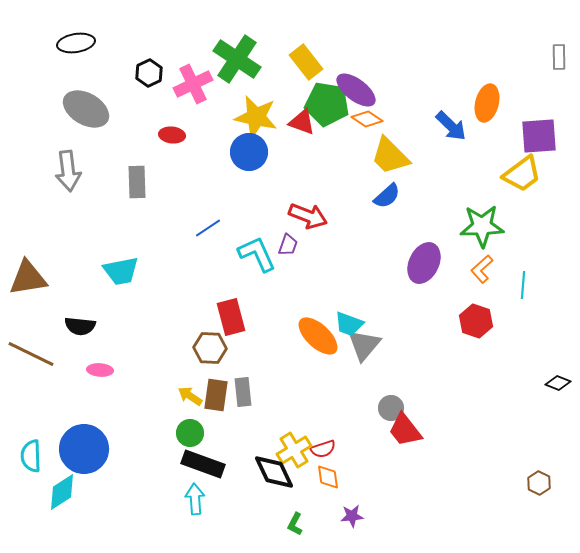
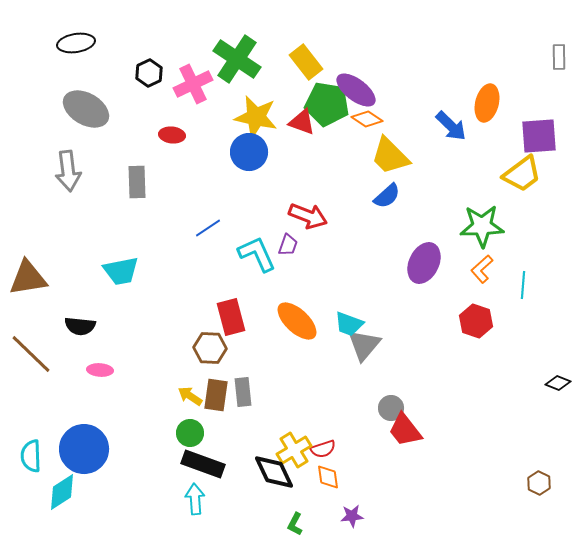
orange ellipse at (318, 336): moved 21 px left, 15 px up
brown line at (31, 354): rotated 18 degrees clockwise
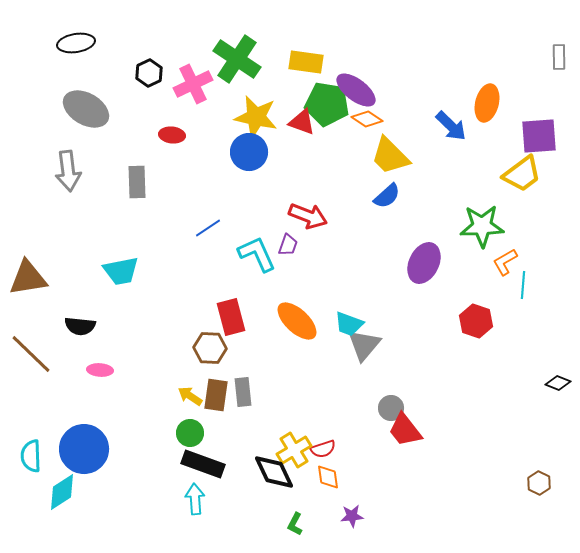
yellow rectangle at (306, 62): rotated 44 degrees counterclockwise
orange L-shape at (482, 269): moved 23 px right, 7 px up; rotated 12 degrees clockwise
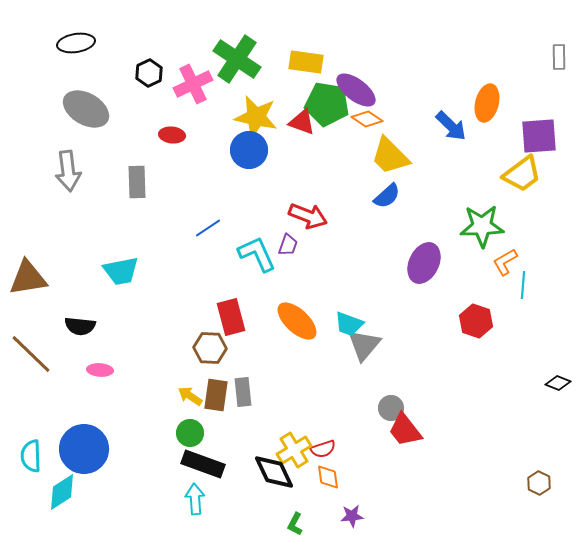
blue circle at (249, 152): moved 2 px up
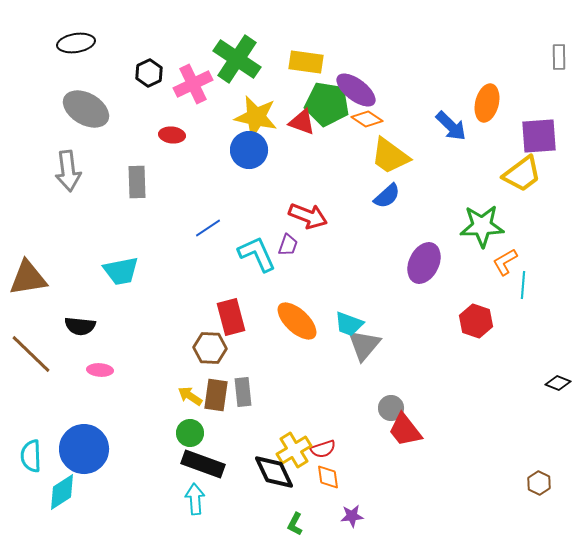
yellow trapezoid at (390, 156): rotated 9 degrees counterclockwise
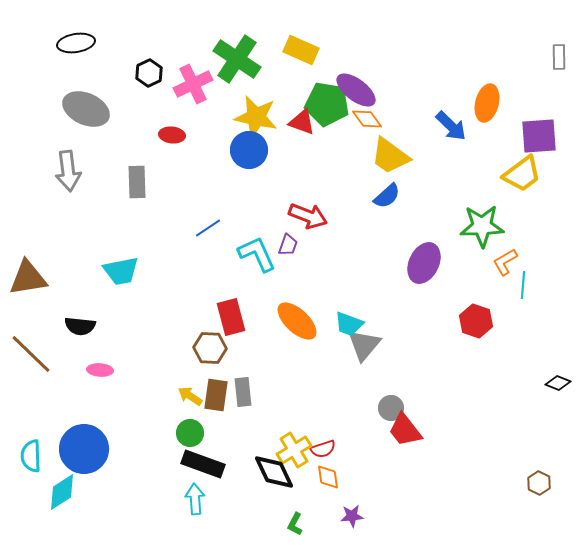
yellow rectangle at (306, 62): moved 5 px left, 12 px up; rotated 16 degrees clockwise
gray ellipse at (86, 109): rotated 6 degrees counterclockwise
orange diamond at (367, 119): rotated 20 degrees clockwise
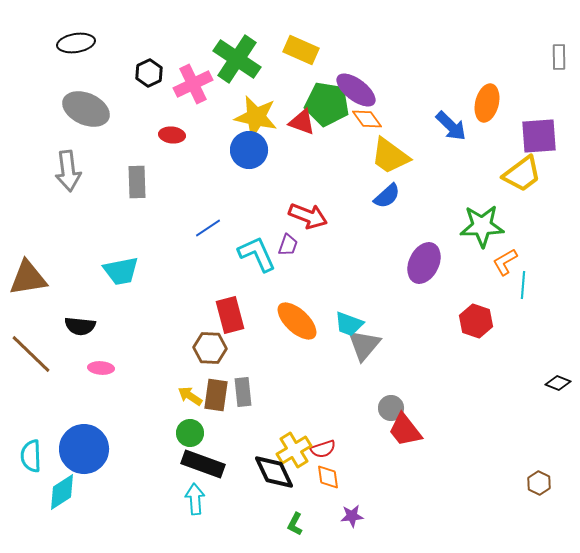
red rectangle at (231, 317): moved 1 px left, 2 px up
pink ellipse at (100, 370): moved 1 px right, 2 px up
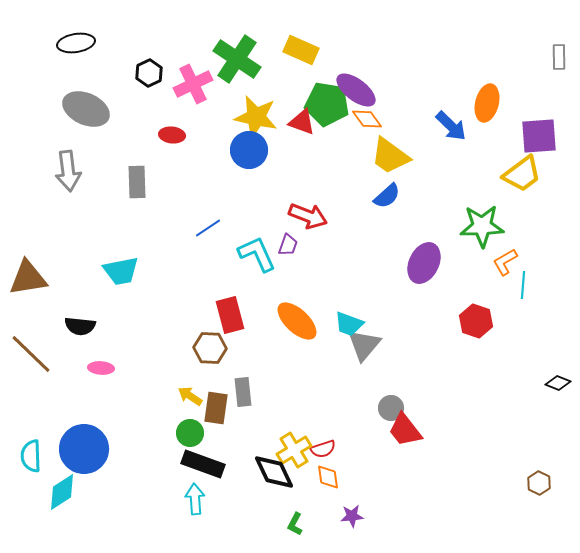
brown rectangle at (216, 395): moved 13 px down
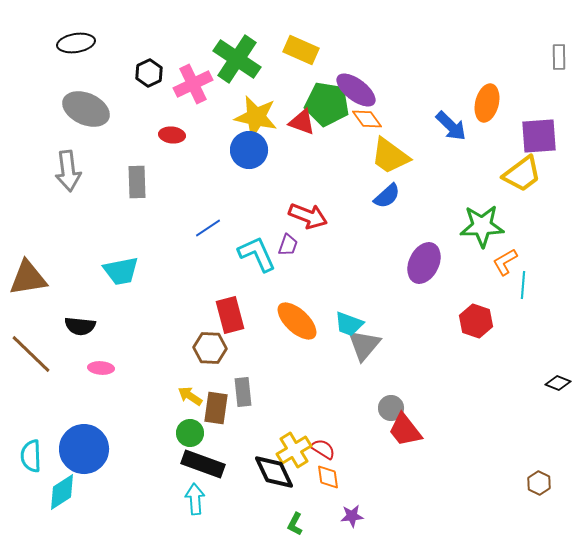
red semicircle at (323, 449): rotated 130 degrees counterclockwise
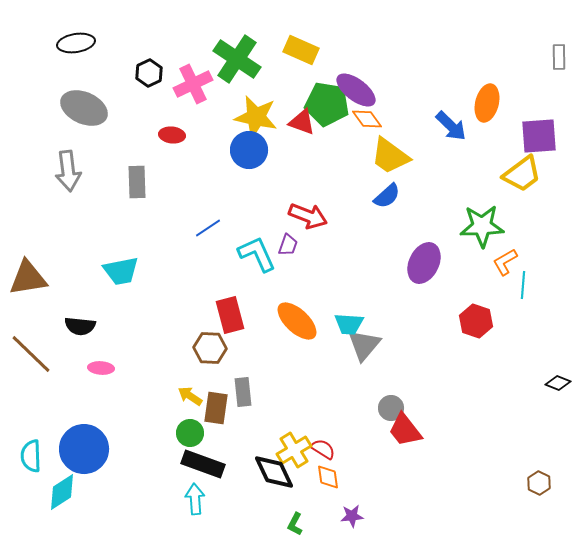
gray ellipse at (86, 109): moved 2 px left, 1 px up
cyan trapezoid at (349, 324): rotated 16 degrees counterclockwise
